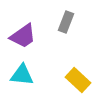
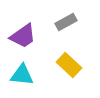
gray rectangle: rotated 40 degrees clockwise
yellow rectangle: moved 9 px left, 15 px up
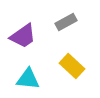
yellow rectangle: moved 3 px right, 1 px down
cyan triangle: moved 6 px right, 4 px down
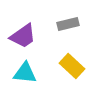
gray rectangle: moved 2 px right, 2 px down; rotated 15 degrees clockwise
cyan triangle: moved 3 px left, 6 px up
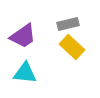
yellow rectangle: moved 19 px up
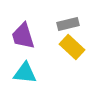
purple trapezoid: rotated 108 degrees clockwise
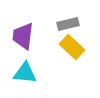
purple trapezoid: rotated 24 degrees clockwise
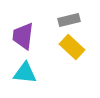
gray rectangle: moved 1 px right, 4 px up
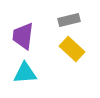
yellow rectangle: moved 2 px down
cyan triangle: rotated 10 degrees counterclockwise
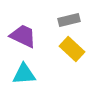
purple trapezoid: rotated 108 degrees clockwise
cyan triangle: moved 1 px left, 1 px down
